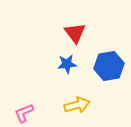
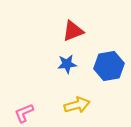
red triangle: moved 2 px left, 2 px up; rotated 45 degrees clockwise
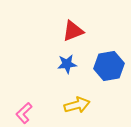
pink L-shape: rotated 20 degrees counterclockwise
